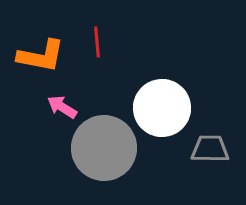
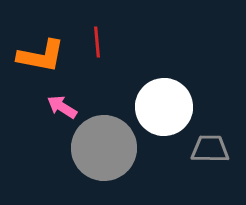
white circle: moved 2 px right, 1 px up
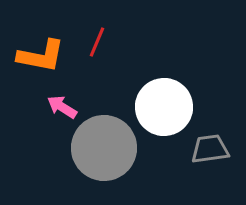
red line: rotated 28 degrees clockwise
gray trapezoid: rotated 9 degrees counterclockwise
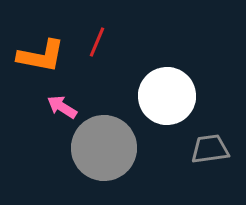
white circle: moved 3 px right, 11 px up
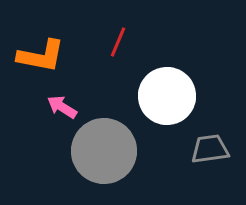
red line: moved 21 px right
gray circle: moved 3 px down
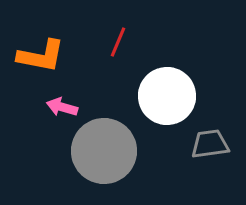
pink arrow: rotated 16 degrees counterclockwise
gray trapezoid: moved 5 px up
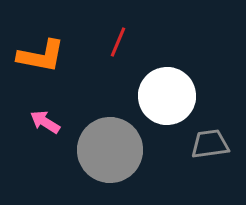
pink arrow: moved 17 px left, 15 px down; rotated 16 degrees clockwise
gray circle: moved 6 px right, 1 px up
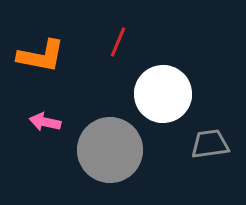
white circle: moved 4 px left, 2 px up
pink arrow: rotated 20 degrees counterclockwise
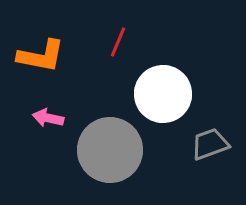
pink arrow: moved 3 px right, 4 px up
gray trapezoid: rotated 12 degrees counterclockwise
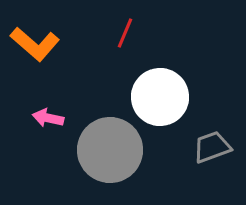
red line: moved 7 px right, 9 px up
orange L-shape: moved 6 px left, 12 px up; rotated 30 degrees clockwise
white circle: moved 3 px left, 3 px down
gray trapezoid: moved 2 px right, 3 px down
